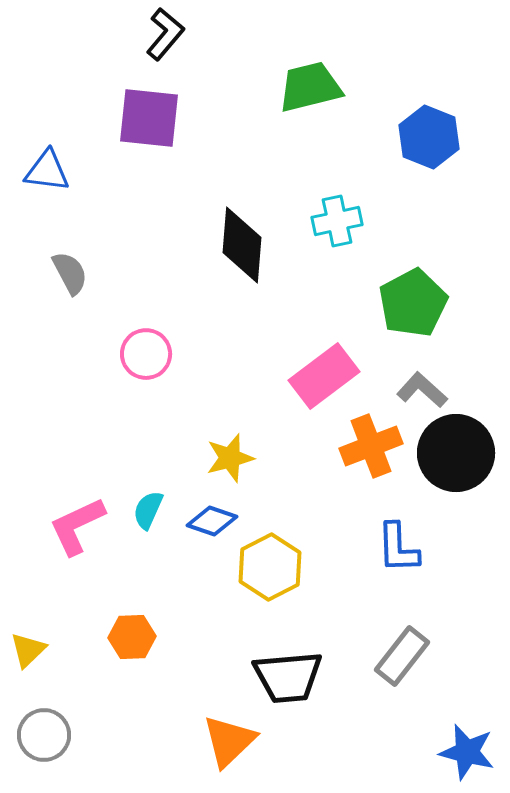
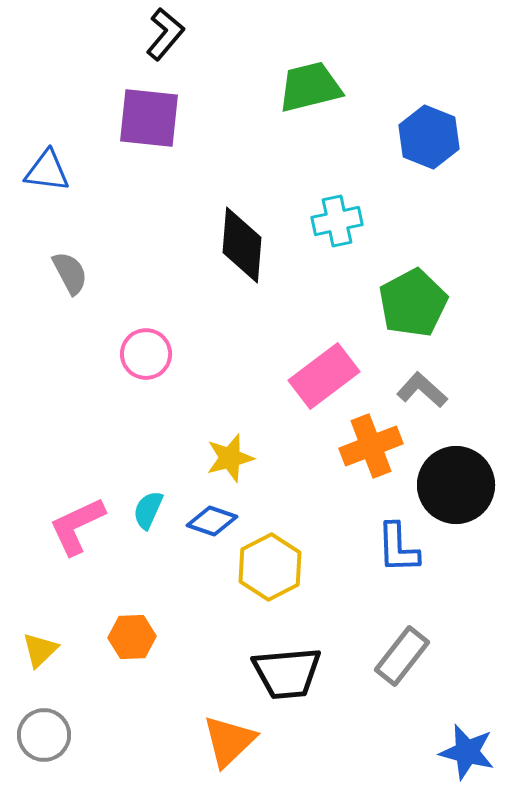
black circle: moved 32 px down
yellow triangle: moved 12 px right
black trapezoid: moved 1 px left, 4 px up
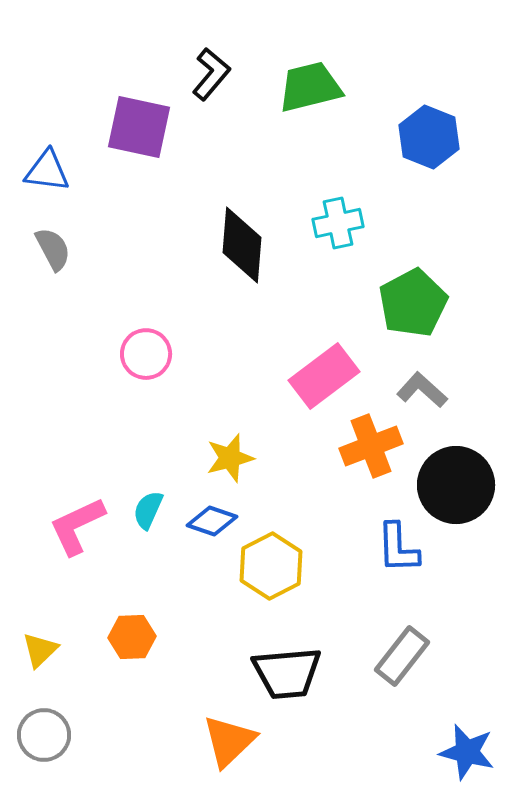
black L-shape: moved 46 px right, 40 px down
purple square: moved 10 px left, 9 px down; rotated 6 degrees clockwise
cyan cross: moved 1 px right, 2 px down
gray semicircle: moved 17 px left, 24 px up
yellow hexagon: moved 1 px right, 1 px up
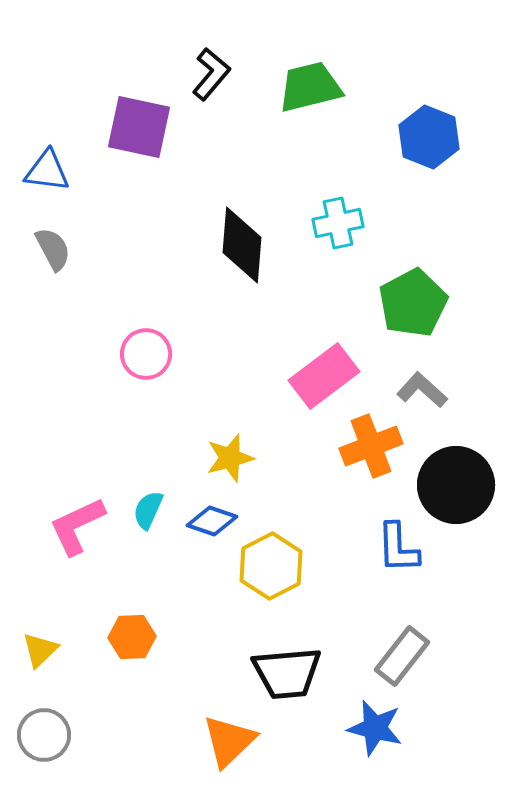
blue star: moved 92 px left, 24 px up
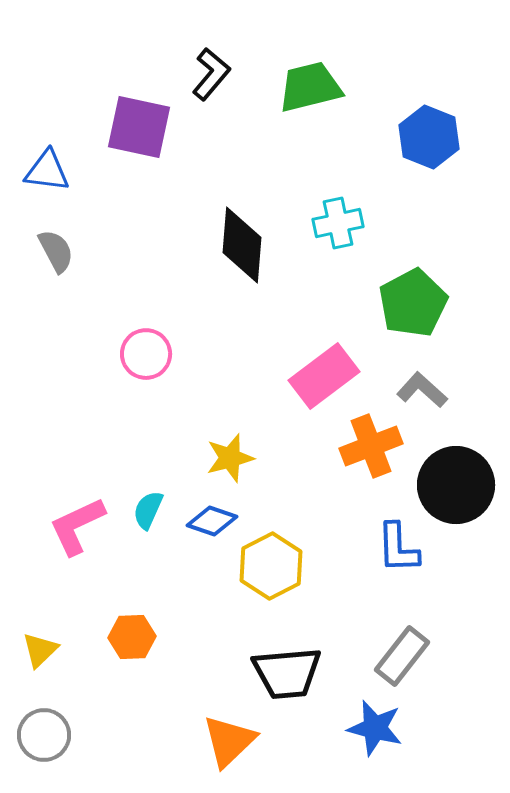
gray semicircle: moved 3 px right, 2 px down
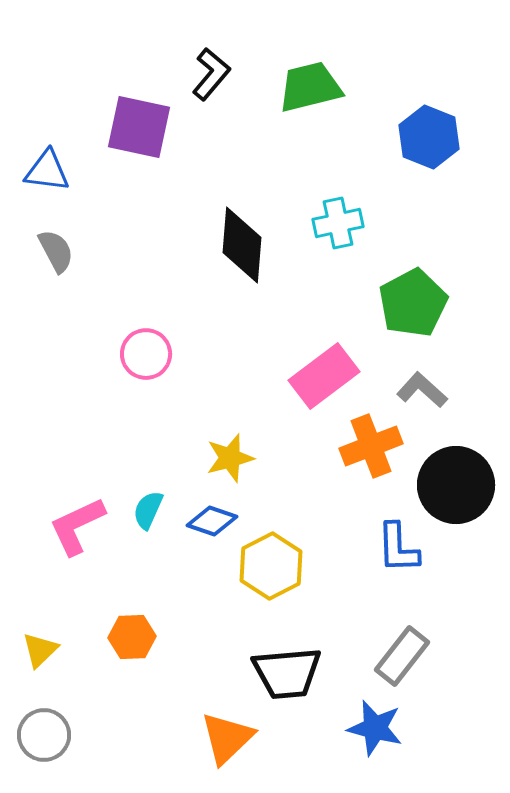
orange triangle: moved 2 px left, 3 px up
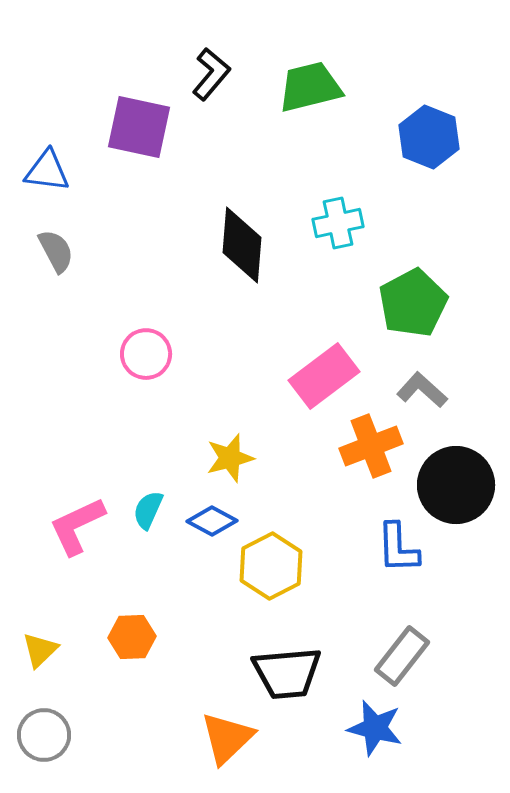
blue diamond: rotated 9 degrees clockwise
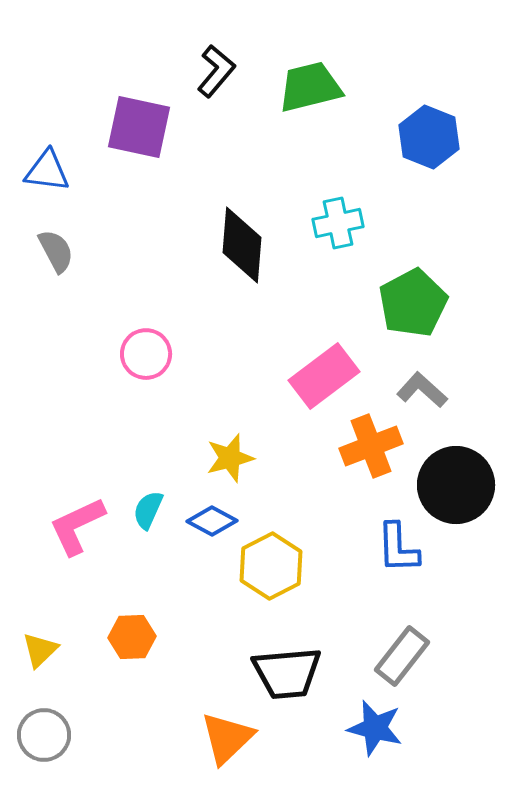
black L-shape: moved 5 px right, 3 px up
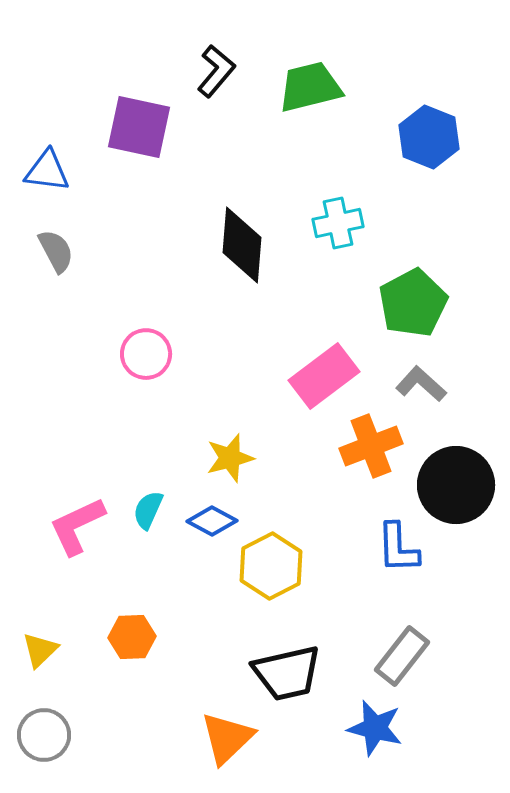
gray L-shape: moved 1 px left, 6 px up
black trapezoid: rotated 8 degrees counterclockwise
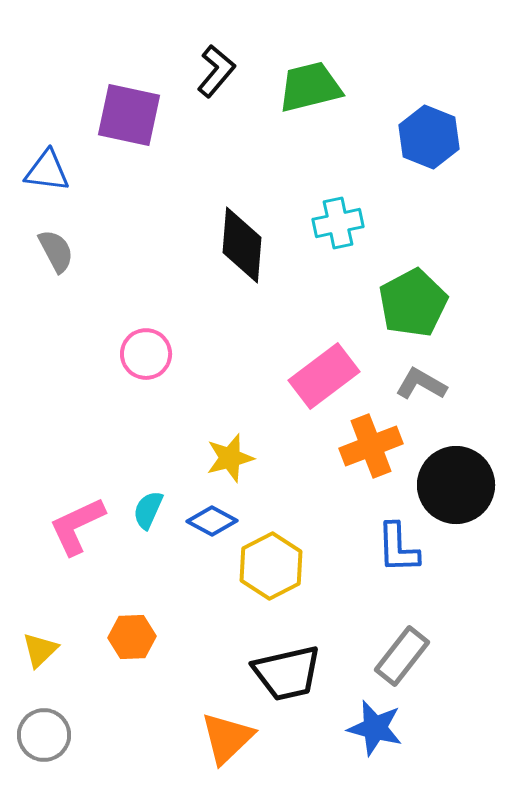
purple square: moved 10 px left, 12 px up
gray L-shape: rotated 12 degrees counterclockwise
